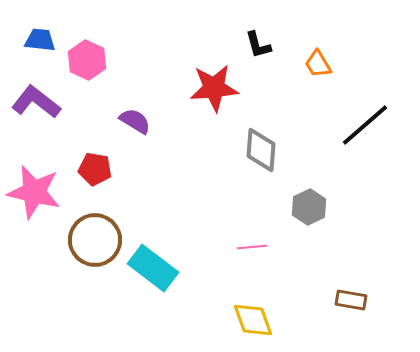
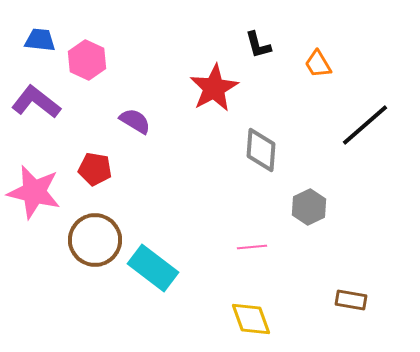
red star: rotated 24 degrees counterclockwise
yellow diamond: moved 2 px left, 1 px up
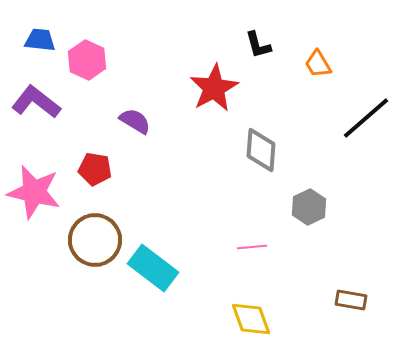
black line: moved 1 px right, 7 px up
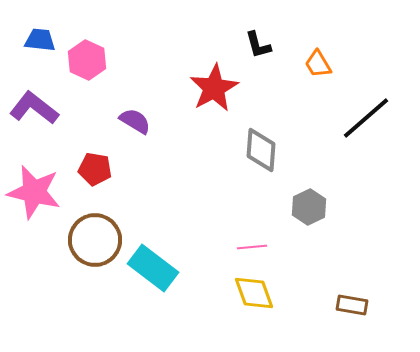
purple L-shape: moved 2 px left, 6 px down
brown rectangle: moved 1 px right, 5 px down
yellow diamond: moved 3 px right, 26 px up
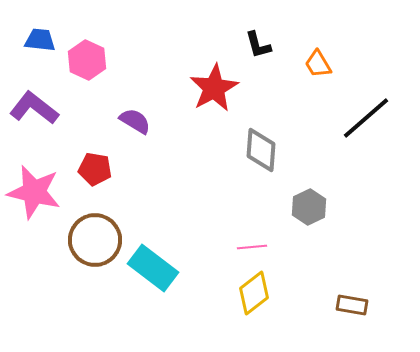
yellow diamond: rotated 72 degrees clockwise
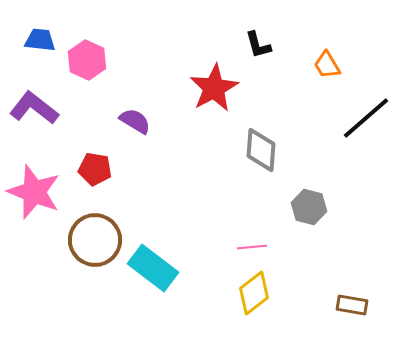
orange trapezoid: moved 9 px right, 1 px down
pink star: rotated 8 degrees clockwise
gray hexagon: rotated 20 degrees counterclockwise
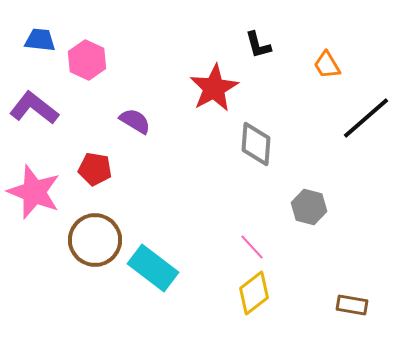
gray diamond: moved 5 px left, 6 px up
pink line: rotated 52 degrees clockwise
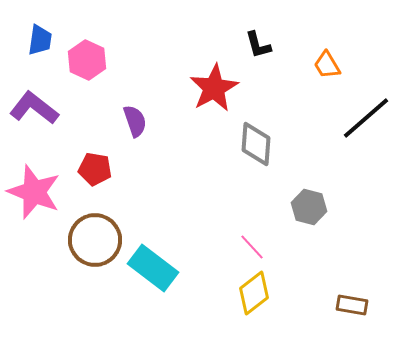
blue trapezoid: rotated 92 degrees clockwise
purple semicircle: rotated 40 degrees clockwise
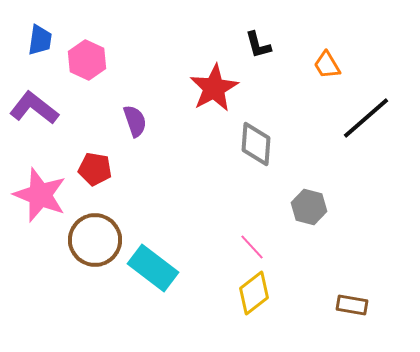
pink star: moved 6 px right, 3 px down
